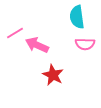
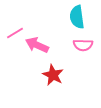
pink semicircle: moved 2 px left, 1 px down
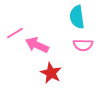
red star: moved 2 px left, 2 px up
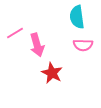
pink arrow: rotated 130 degrees counterclockwise
red star: moved 1 px right
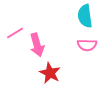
cyan semicircle: moved 8 px right, 1 px up
pink semicircle: moved 4 px right
red star: moved 2 px left
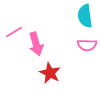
pink line: moved 1 px left, 1 px up
pink arrow: moved 1 px left, 1 px up
